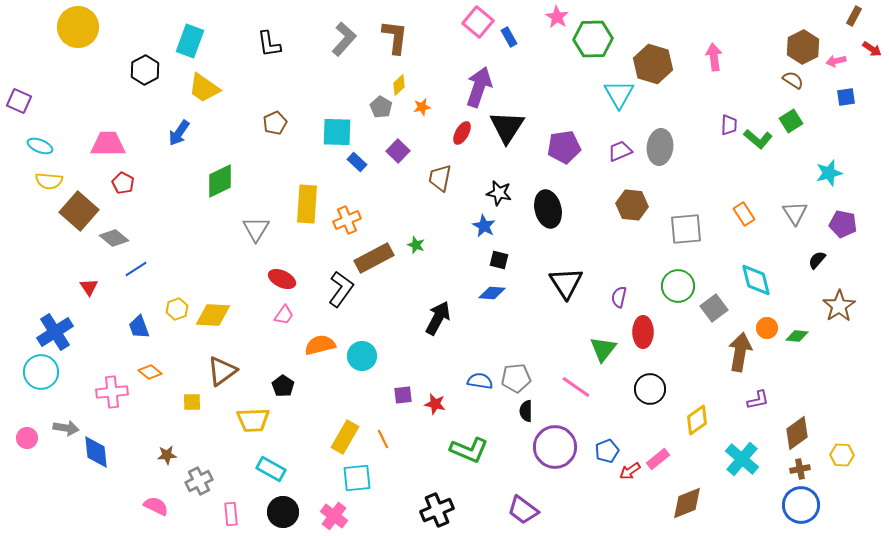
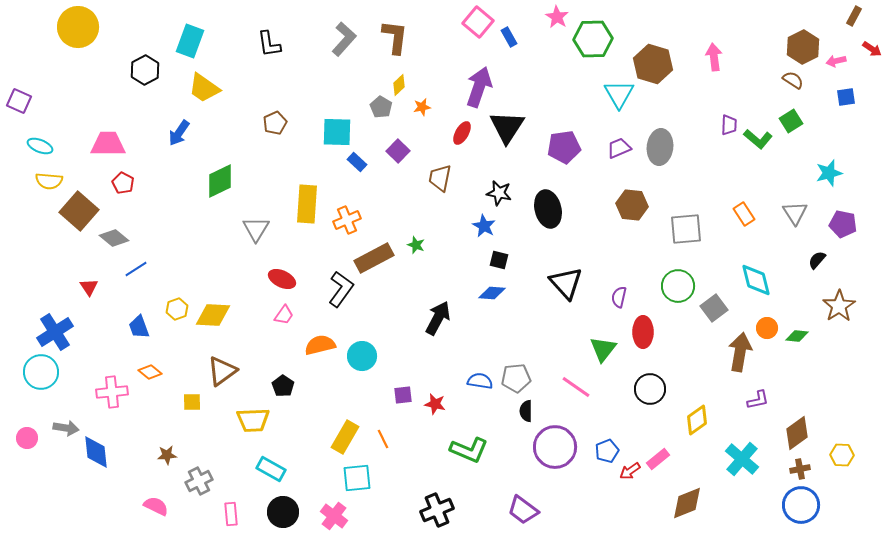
purple trapezoid at (620, 151): moved 1 px left, 3 px up
black triangle at (566, 283): rotated 9 degrees counterclockwise
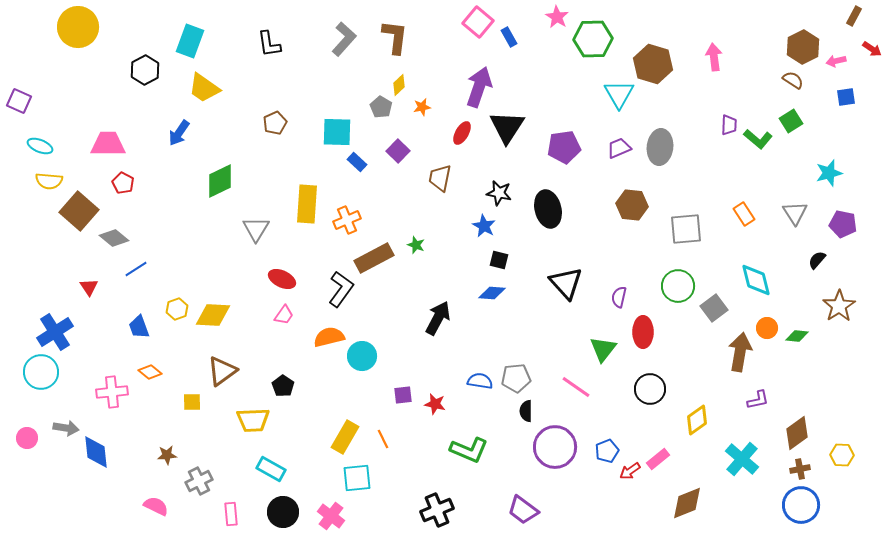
orange semicircle at (320, 345): moved 9 px right, 8 px up
pink cross at (334, 516): moved 3 px left
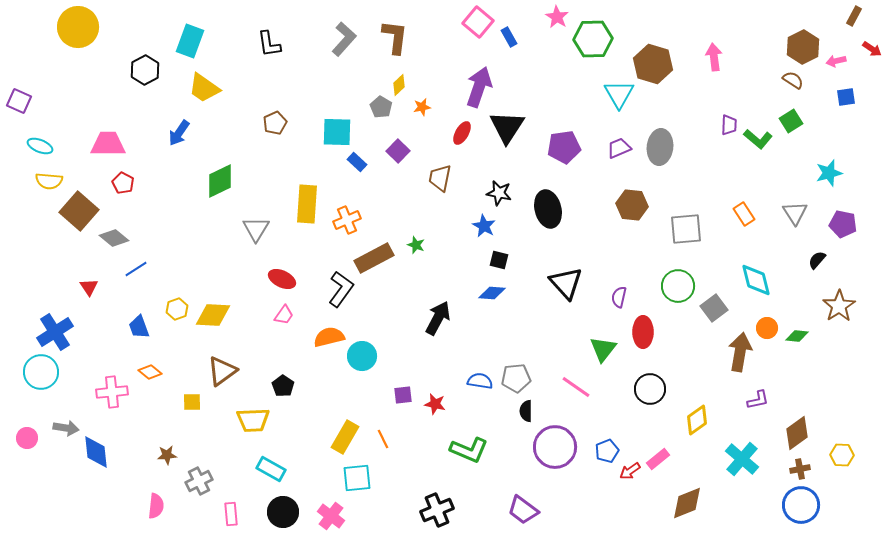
pink semicircle at (156, 506): rotated 70 degrees clockwise
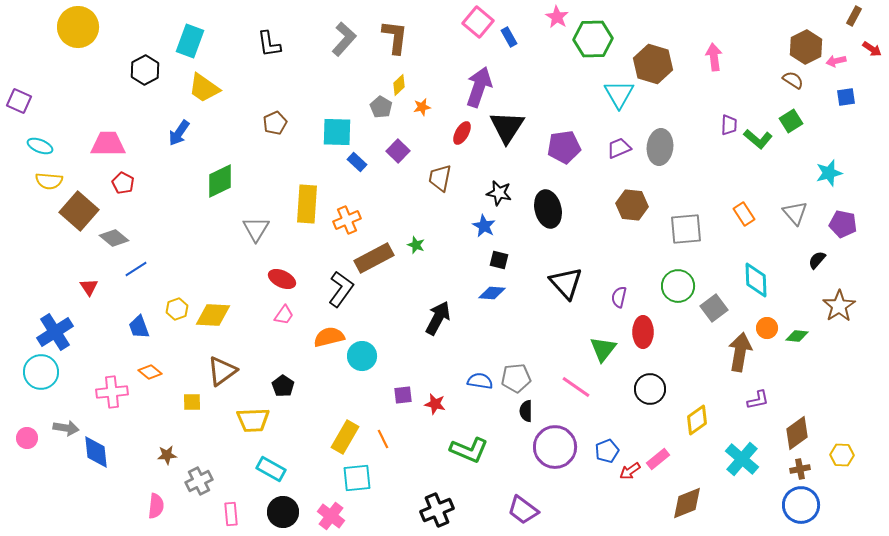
brown hexagon at (803, 47): moved 3 px right
gray triangle at (795, 213): rotated 8 degrees counterclockwise
cyan diamond at (756, 280): rotated 12 degrees clockwise
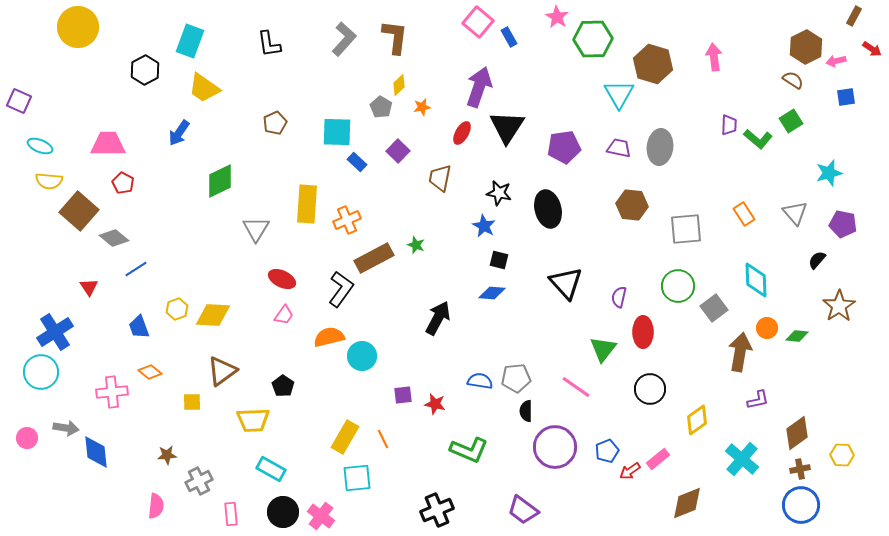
purple trapezoid at (619, 148): rotated 35 degrees clockwise
pink cross at (331, 516): moved 10 px left
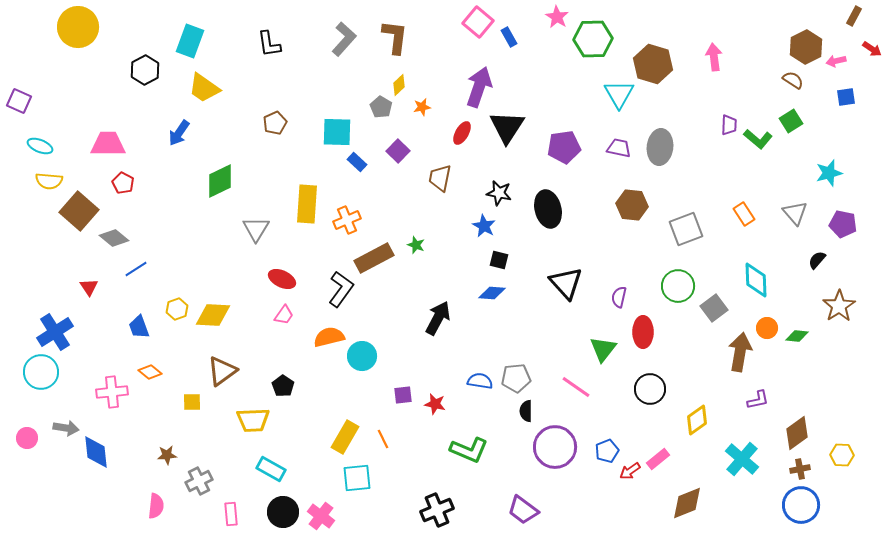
gray square at (686, 229): rotated 16 degrees counterclockwise
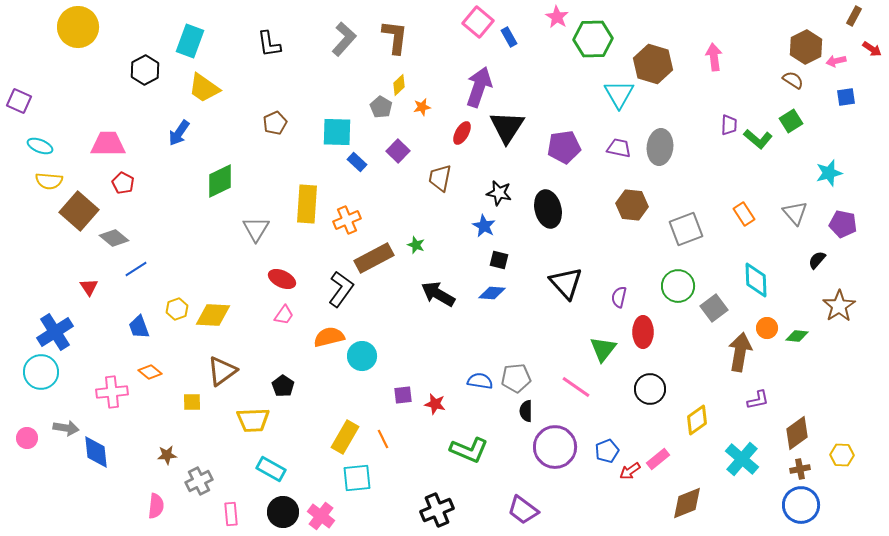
black arrow at (438, 318): moved 24 px up; rotated 88 degrees counterclockwise
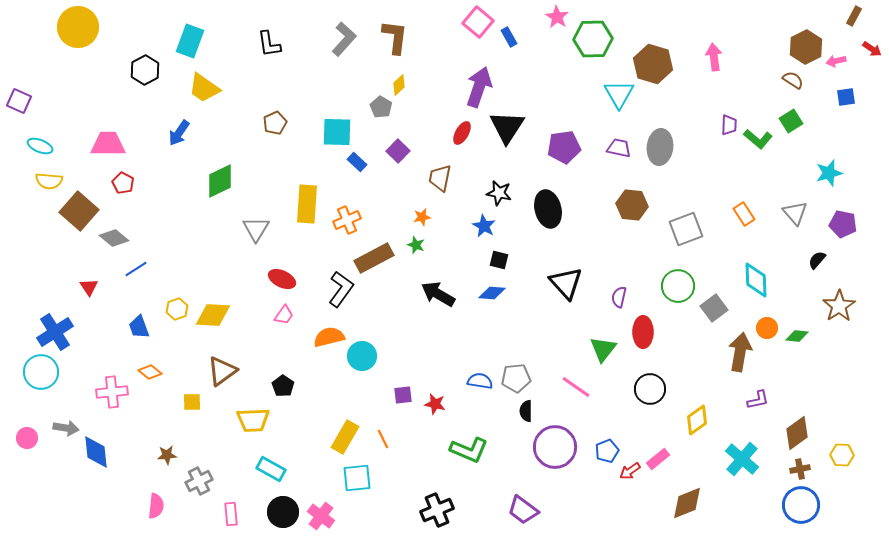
orange star at (422, 107): moved 110 px down
